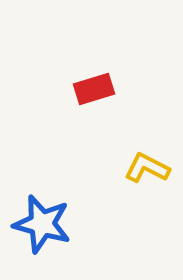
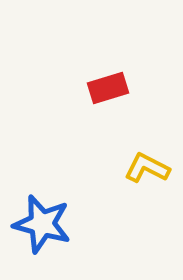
red rectangle: moved 14 px right, 1 px up
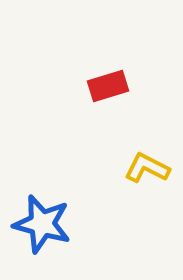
red rectangle: moved 2 px up
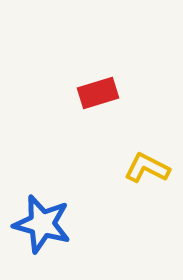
red rectangle: moved 10 px left, 7 px down
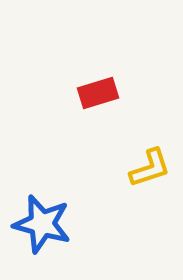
yellow L-shape: moved 3 px right; rotated 135 degrees clockwise
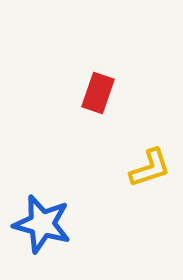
red rectangle: rotated 54 degrees counterclockwise
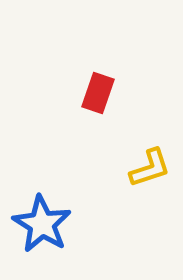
blue star: rotated 16 degrees clockwise
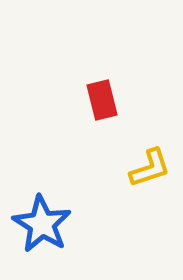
red rectangle: moved 4 px right, 7 px down; rotated 33 degrees counterclockwise
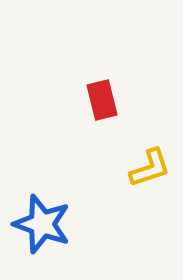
blue star: rotated 12 degrees counterclockwise
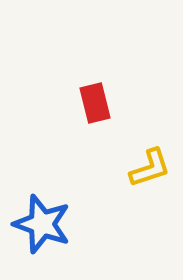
red rectangle: moved 7 px left, 3 px down
